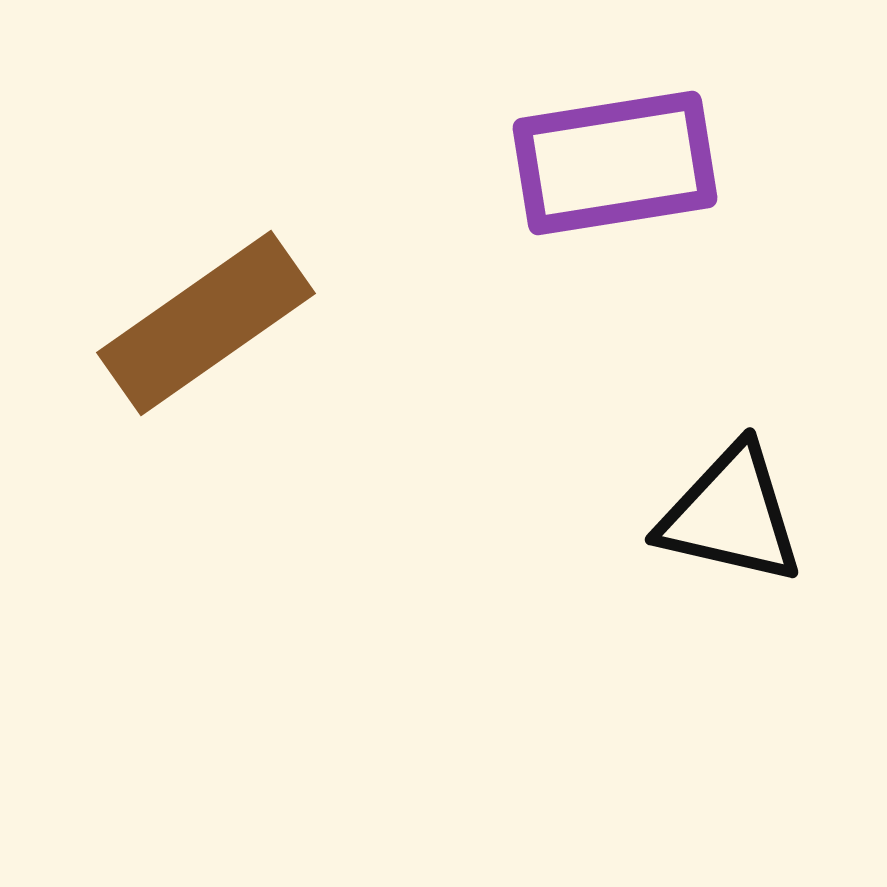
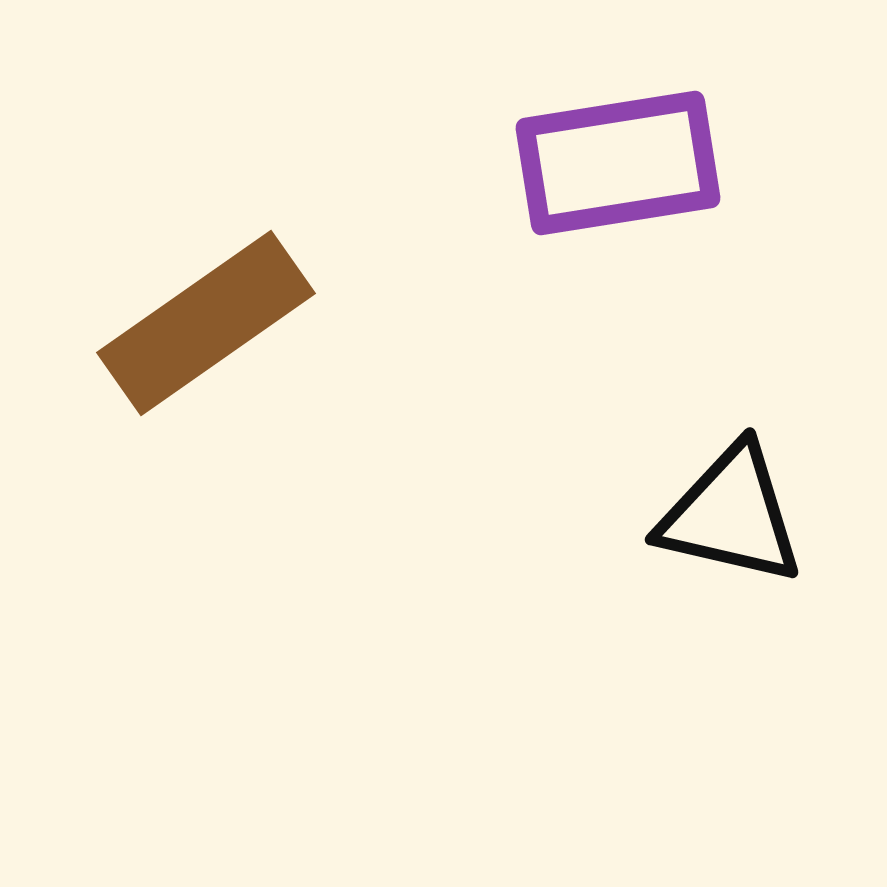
purple rectangle: moved 3 px right
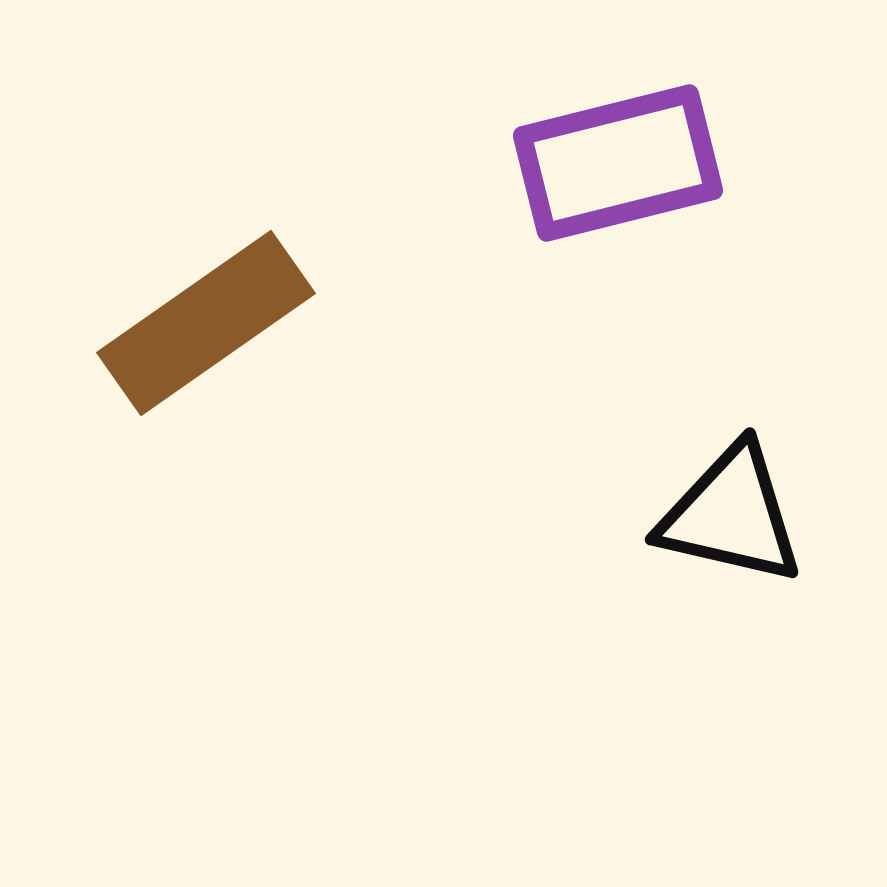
purple rectangle: rotated 5 degrees counterclockwise
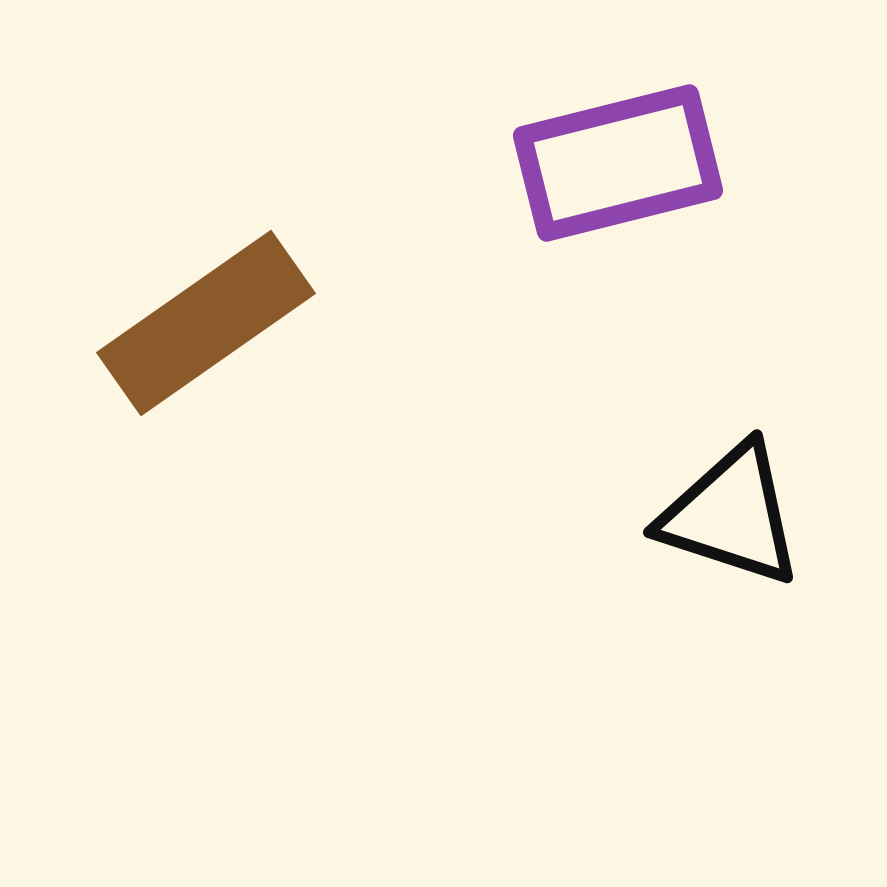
black triangle: rotated 5 degrees clockwise
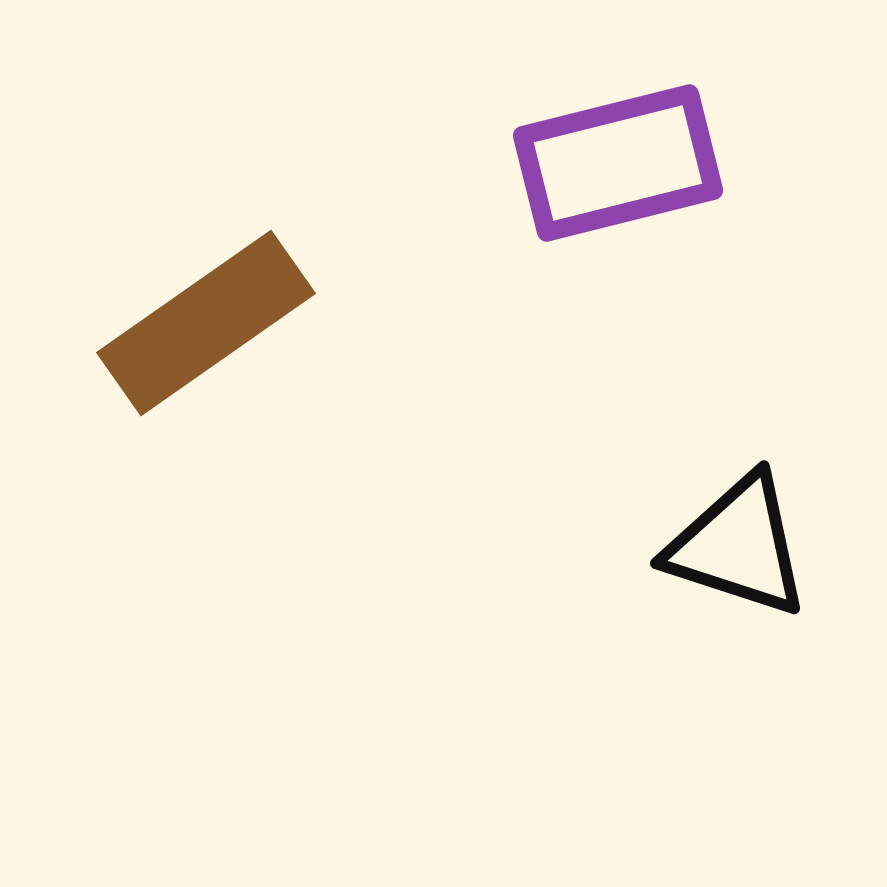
black triangle: moved 7 px right, 31 px down
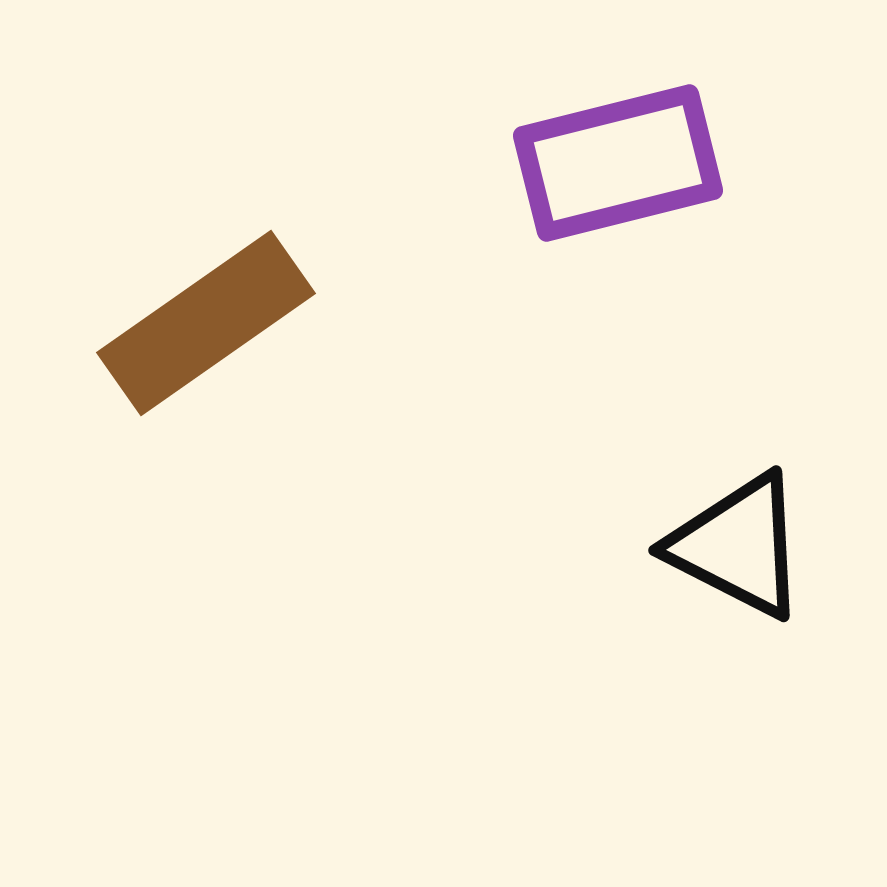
black triangle: rotated 9 degrees clockwise
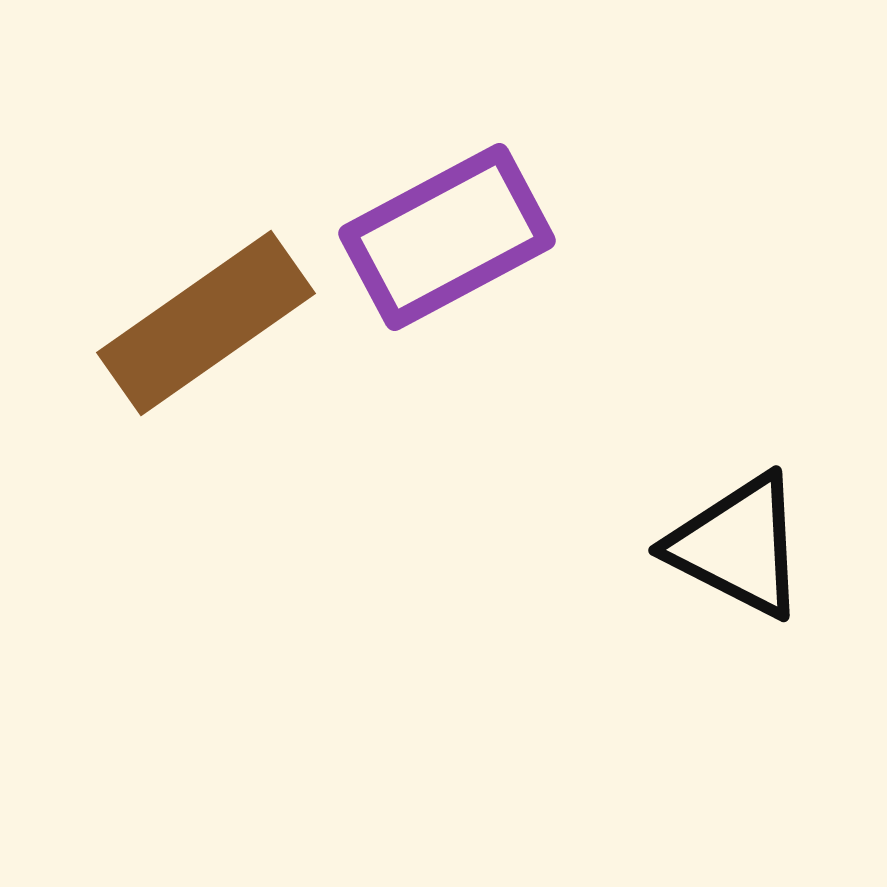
purple rectangle: moved 171 px left, 74 px down; rotated 14 degrees counterclockwise
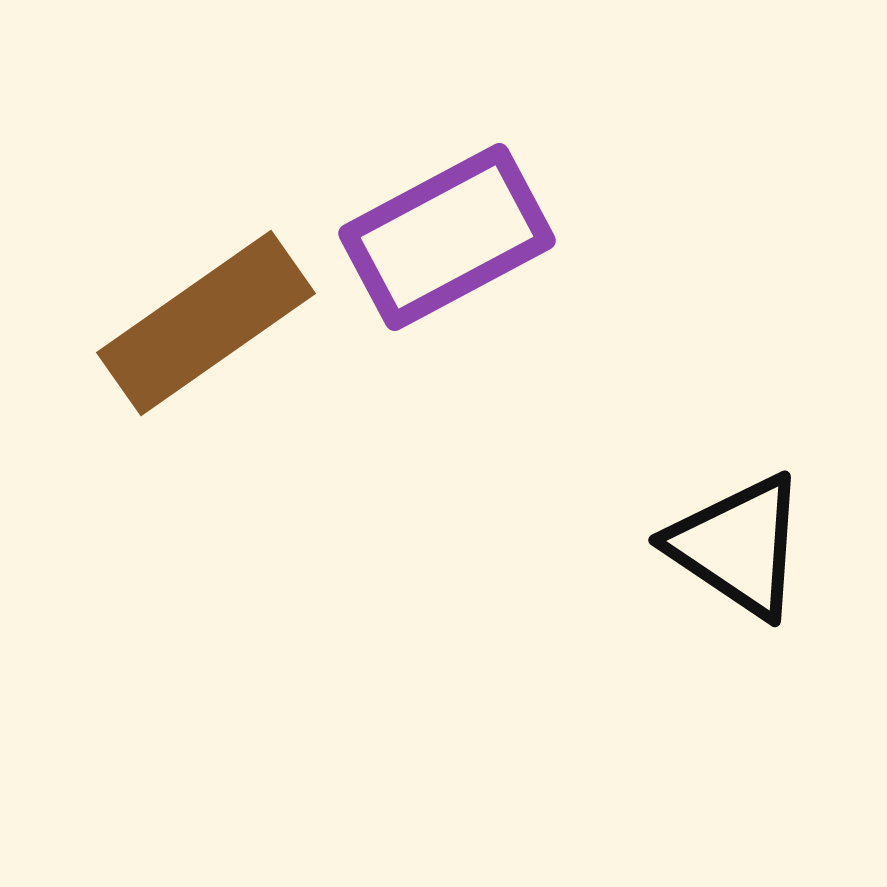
black triangle: rotated 7 degrees clockwise
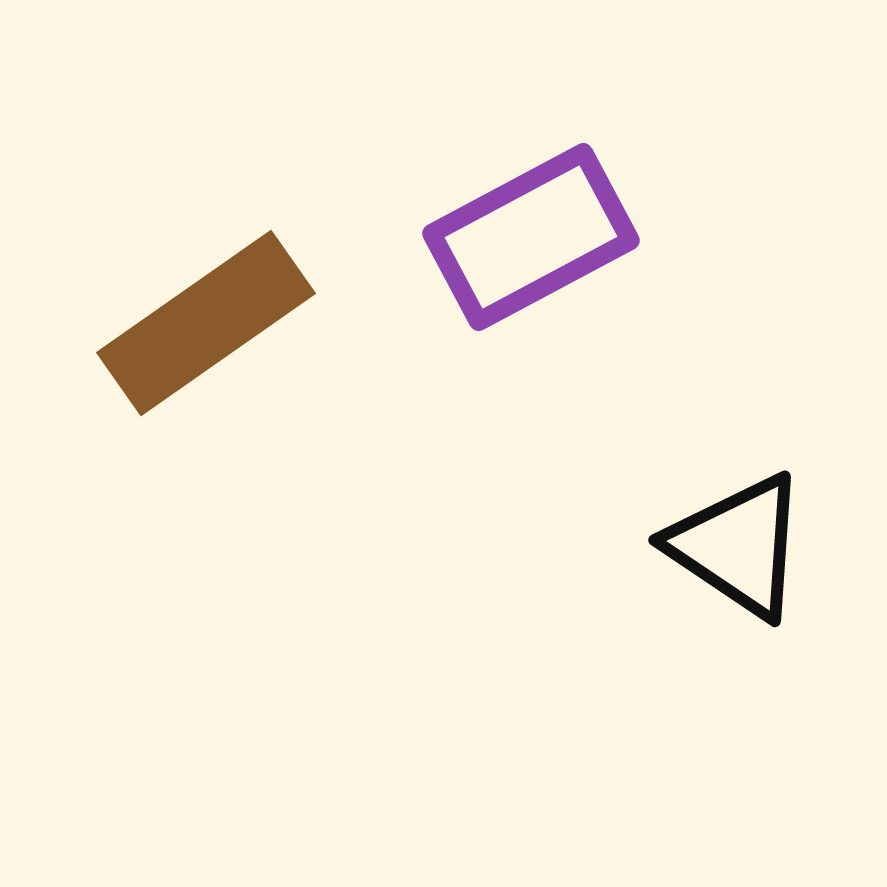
purple rectangle: moved 84 px right
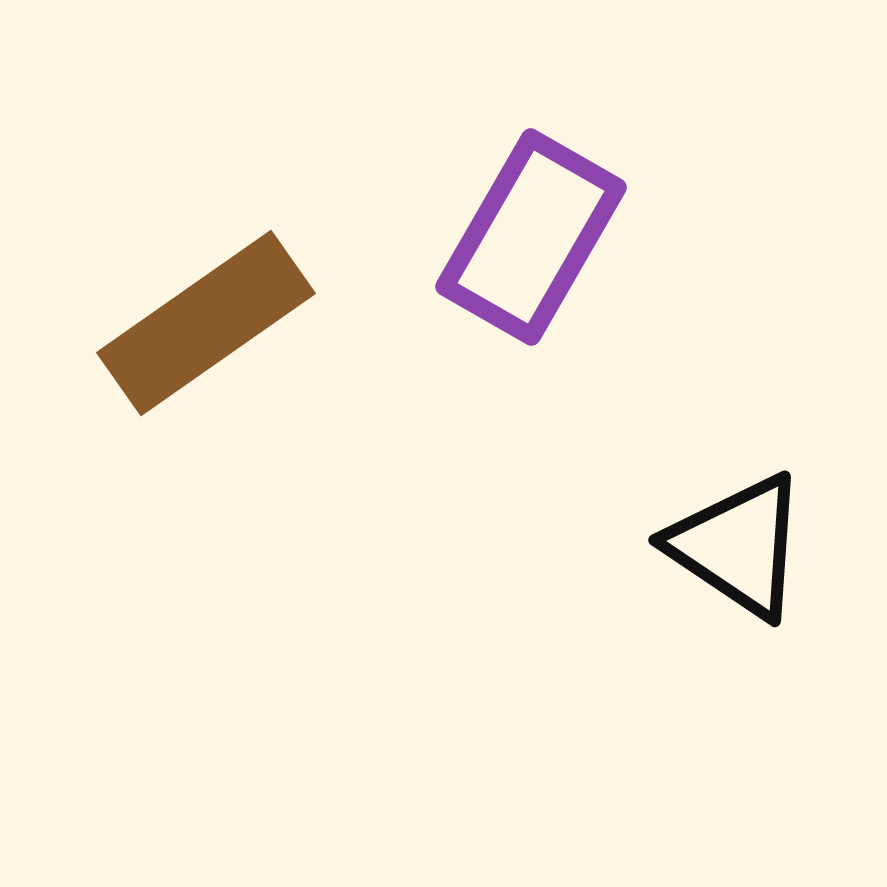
purple rectangle: rotated 32 degrees counterclockwise
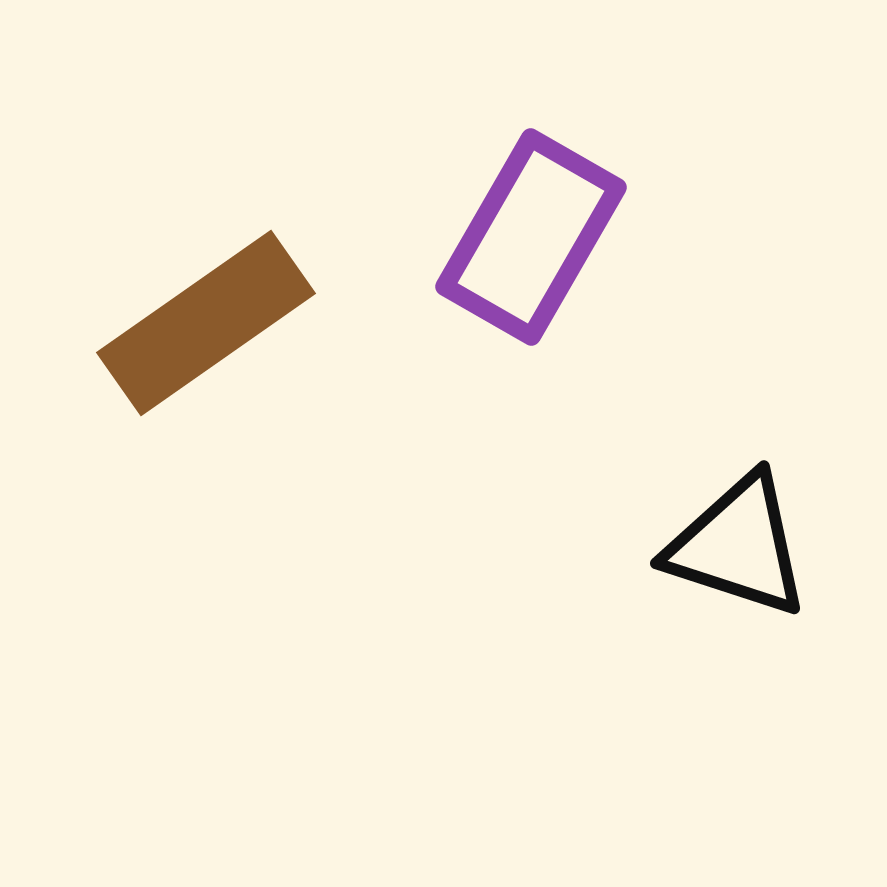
black triangle: rotated 16 degrees counterclockwise
